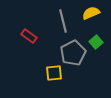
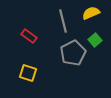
green square: moved 1 px left, 2 px up
yellow square: moved 26 px left; rotated 24 degrees clockwise
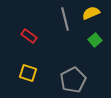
gray line: moved 2 px right, 2 px up
gray pentagon: moved 27 px down
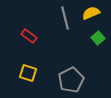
gray line: moved 1 px up
green square: moved 3 px right, 2 px up
gray pentagon: moved 2 px left
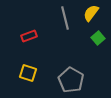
yellow semicircle: rotated 30 degrees counterclockwise
red rectangle: rotated 56 degrees counterclockwise
gray pentagon: rotated 15 degrees counterclockwise
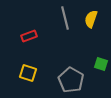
yellow semicircle: moved 6 px down; rotated 18 degrees counterclockwise
green square: moved 3 px right, 26 px down; rotated 32 degrees counterclockwise
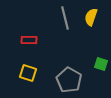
yellow semicircle: moved 2 px up
red rectangle: moved 4 px down; rotated 21 degrees clockwise
gray pentagon: moved 2 px left
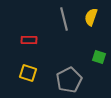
gray line: moved 1 px left, 1 px down
green square: moved 2 px left, 7 px up
gray pentagon: rotated 15 degrees clockwise
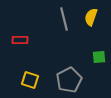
red rectangle: moved 9 px left
green square: rotated 24 degrees counterclockwise
yellow square: moved 2 px right, 7 px down
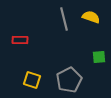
yellow semicircle: rotated 90 degrees clockwise
yellow square: moved 2 px right
